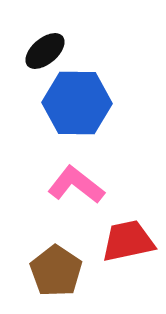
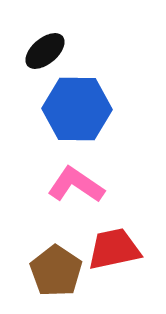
blue hexagon: moved 6 px down
pink L-shape: rotated 4 degrees counterclockwise
red trapezoid: moved 14 px left, 8 px down
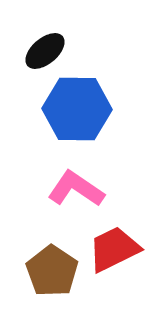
pink L-shape: moved 4 px down
red trapezoid: rotated 14 degrees counterclockwise
brown pentagon: moved 4 px left
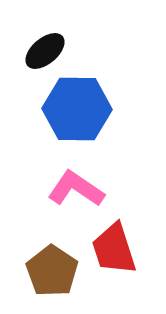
red trapezoid: rotated 82 degrees counterclockwise
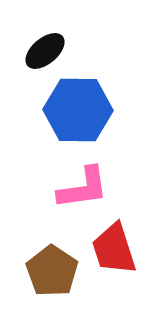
blue hexagon: moved 1 px right, 1 px down
pink L-shape: moved 7 px right, 1 px up; rotated 138 degrees clockwise
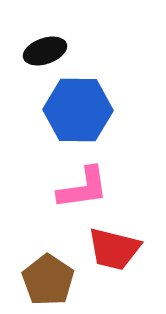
black ellipse: rotated 21 degrees clockwise
red trapezoid: rotated 58 degrees counterclockwise
brown pentagon: moved 4 px left, 9 px down
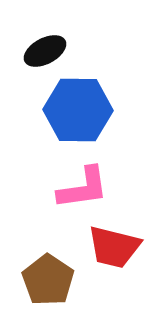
black ellipse: rotated 9 degrees counterclockwise
red trapezoid: moved 2 px up
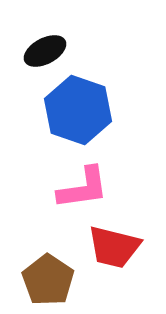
blue hexagon: rotated 18 degrees clockwise
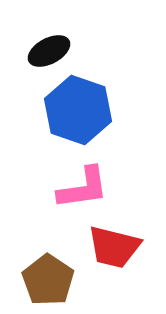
black ellipse: moved 4 px right
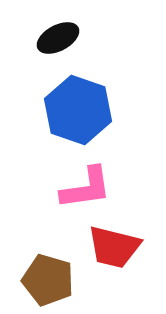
black ellipse: moved 9 px right, 13 px up
pink L-shape: moved 3 px right
brown pentagon: rotated 18 degrees counterclockwise
